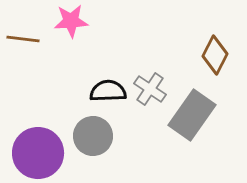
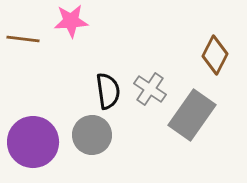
black semicircle: rotated 84 degrees clockwise
gray circle: moved 1 px left, 1 px up
purple circle: moved 5 px left, 11 px up
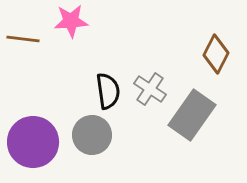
brown diamond: moved 1 px right, 1 px up
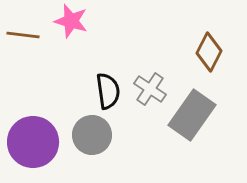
pink star: rotated 20 degrees clockwise
brown line: moved 4 px up
brown diamond: moved 7 px left, 2 px up
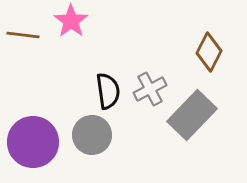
pink star: rotated 20 degrees clockwise
gray cross: rotated 28 degrees clockwise
gray rectangle: rotated 9 degrees clockwise
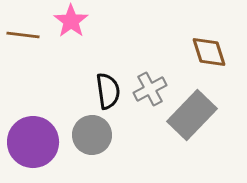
brown diamond: rotated 45 degrees counterclockwise
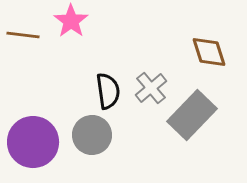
gray cross: moved 1 px right, 1 px up; rotated 12 degrees counterclockwise
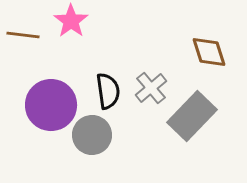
gray rectangle: moved 1 px down
purple circle: moved 18 px right, 37 px up
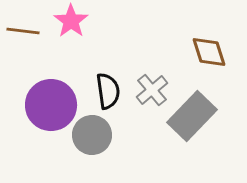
brown line: moved 4 px up
gray cross: moved 1 px right, 2 px down
